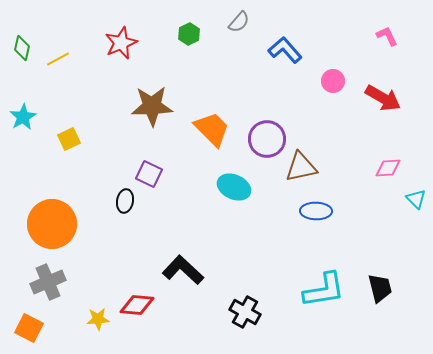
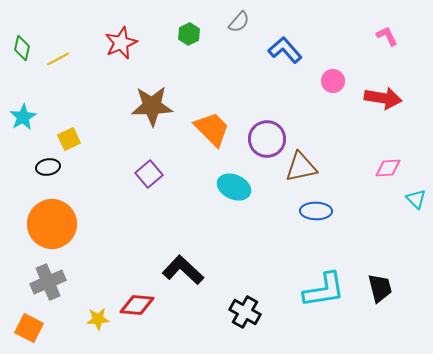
red arrow: rotated 21 degrees counterclockwise
purple square: rotated 24 degrees clockwise
black ellipse: moved 77 px left, 34 px up; rotated 70 degrees clockwise
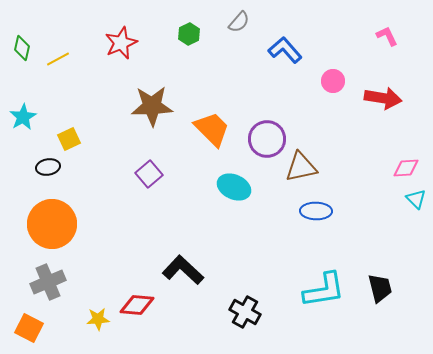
pink diamond: moved 18 px right
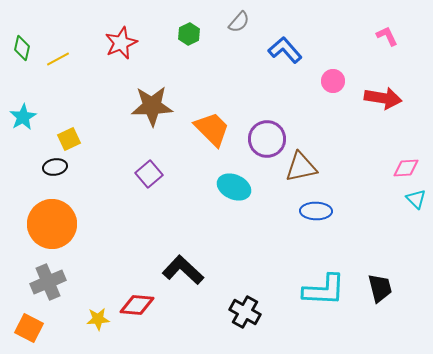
black ellipse: moved 7 px right
cyan L-shape: rotated 12 degrees clockwise
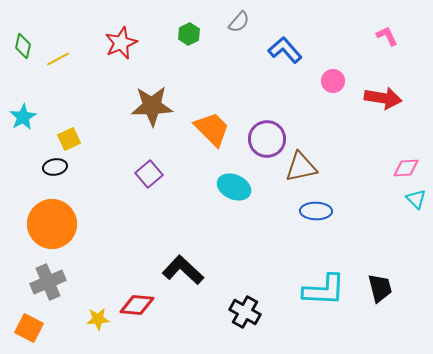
green diamond: moved 1 px right, 2 px up
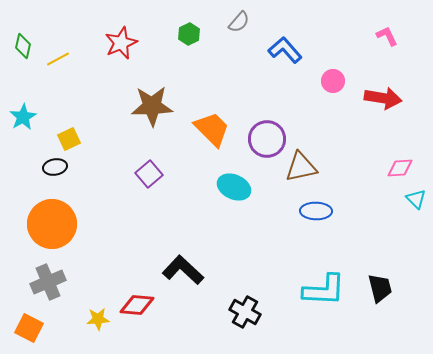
pink diamond: moved 6 px left
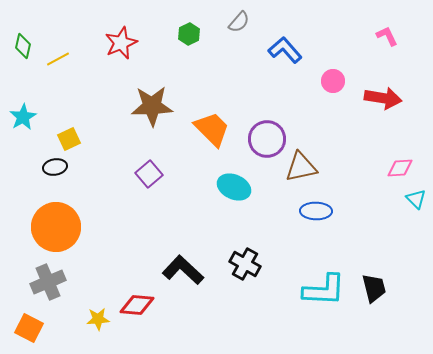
orange circle: moved 4 px right, 3 px down
black trapezoid: moved 6 px left
black cross: moved 48 px up
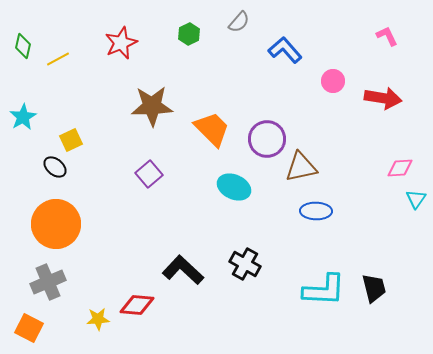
yellow square: moved 2 px right, 1 px down
black ellipse: rotated 50 degrees clockwise
cyan triangle: rotated 20 degrees clockwise
orange circle: moved 3 px up
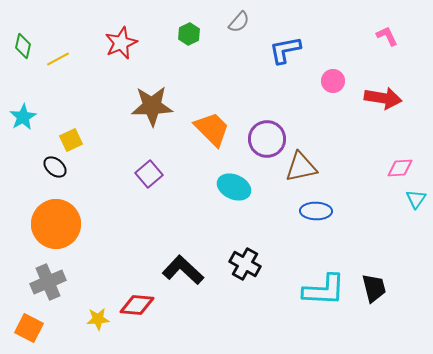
blue L-shape: rotated 60 degrees counterclockwise
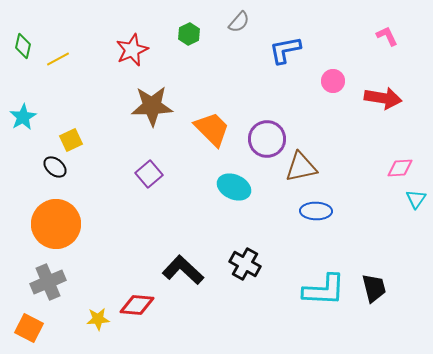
red star: moved 11 px right, 7 px down
